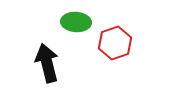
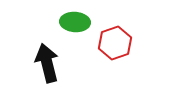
green ellipse: moved 1 px left
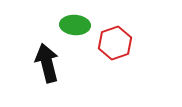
green ellipse: moved 3 px down
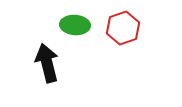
red hexagon: moved 8 px right, 15 px up
